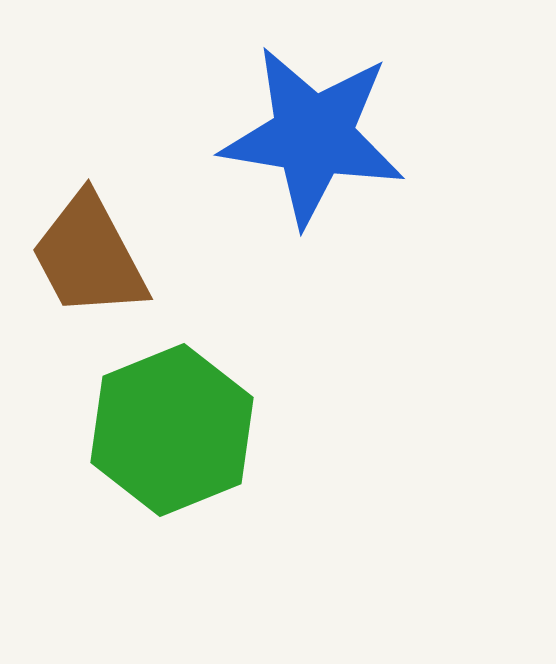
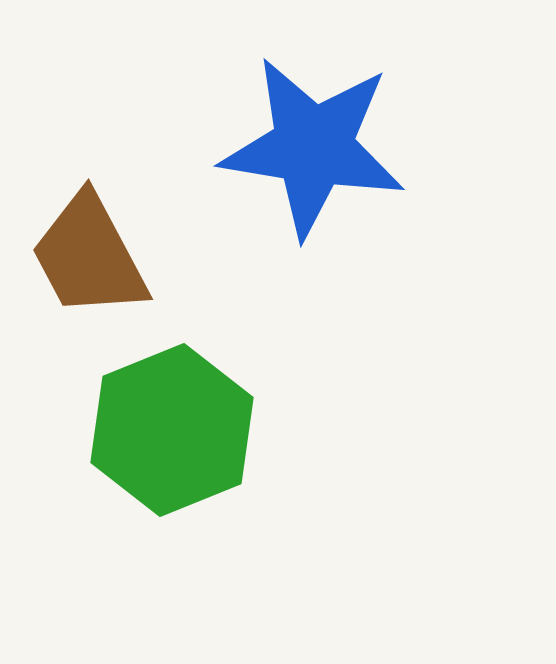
blue star: moved 11 px down
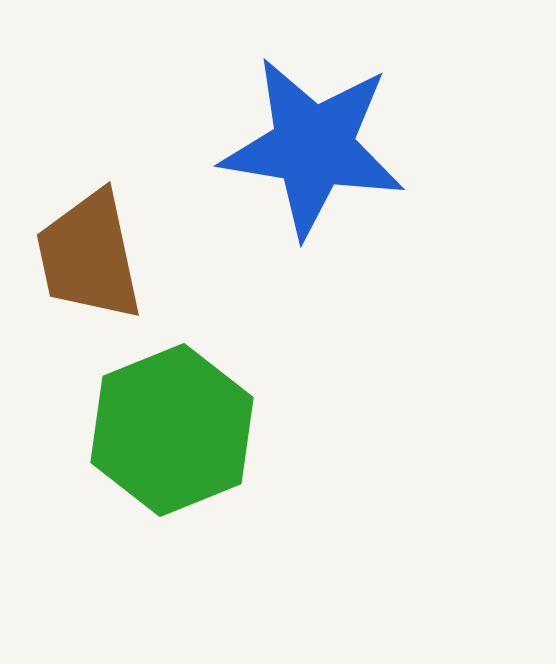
brown trapezoid: rotated 16 degrees clockwise
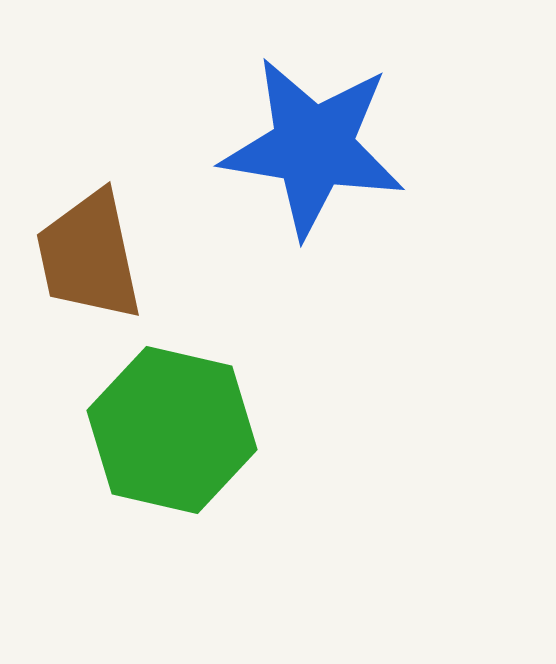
green hexagon: rotated 25 degrees counterclockwise
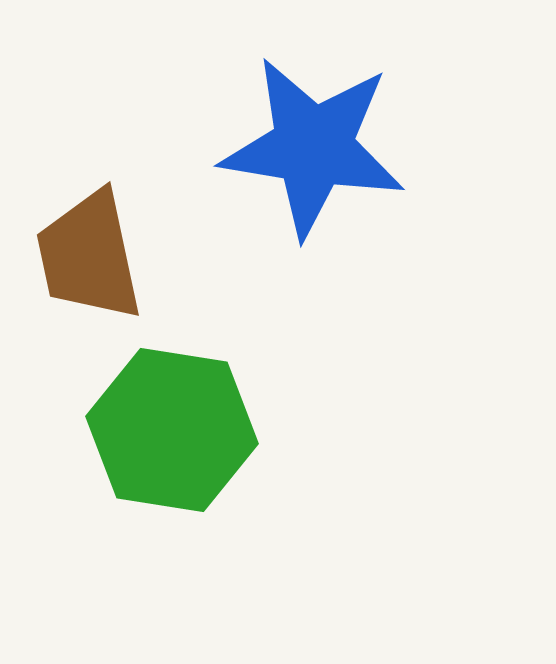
green hexagon: rotated 4 degrees counterclockwise
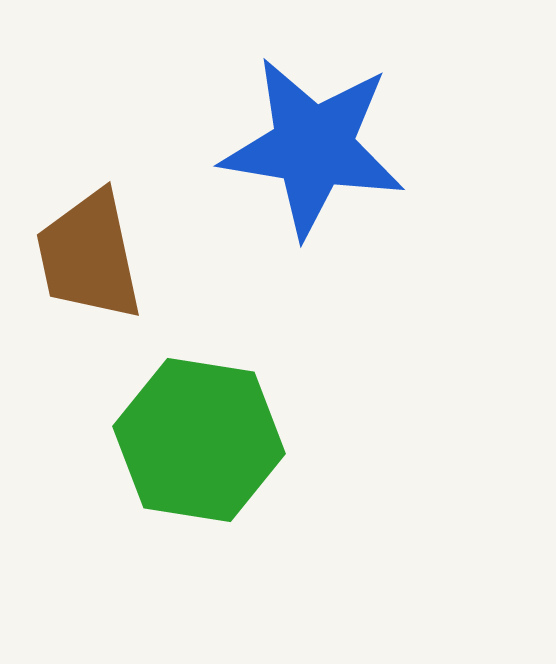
green hexagon: moved 27 px right, 10 px down
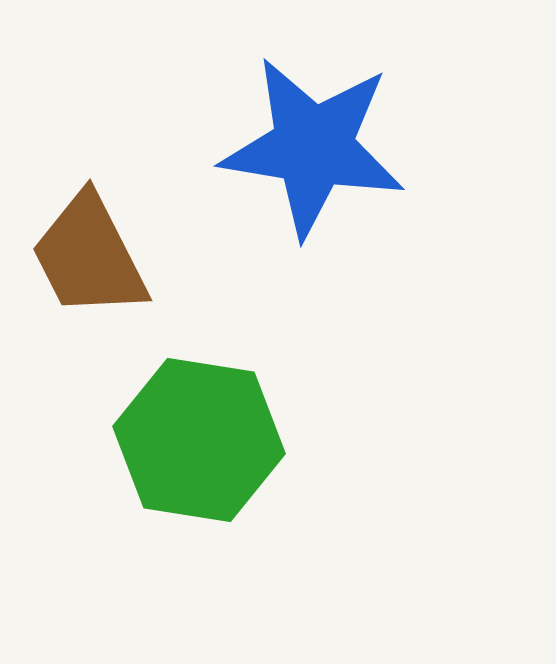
brown trapezoid: rotated 15 degrees counterclockwise
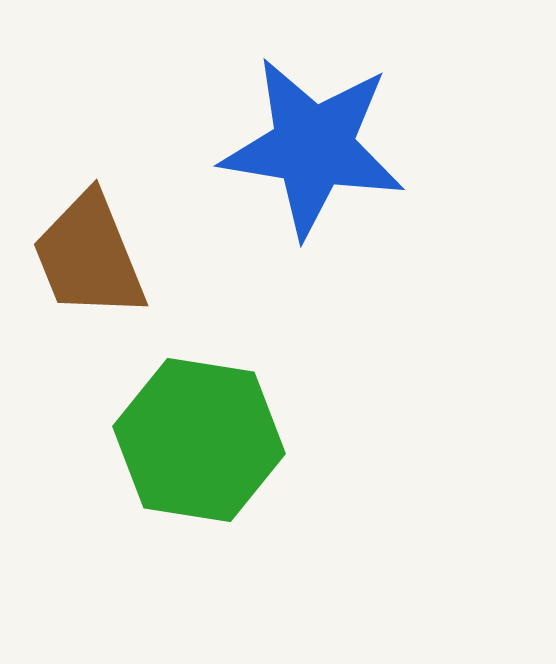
brown trapezoid: rotated 5 degrees clockwise
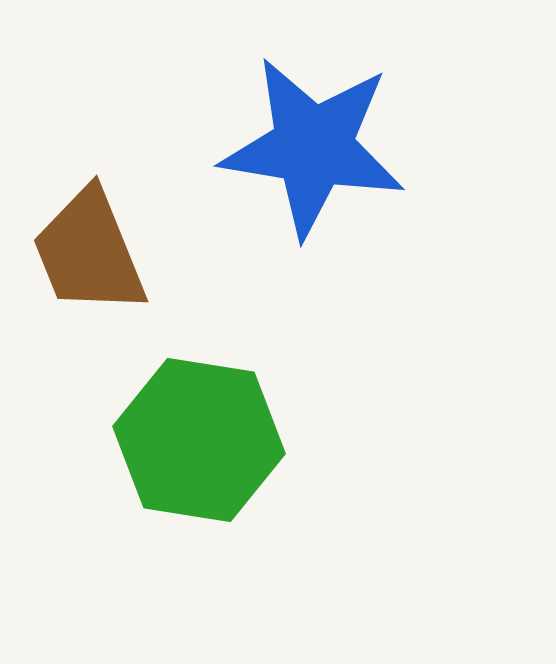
brown trapezoid: moved 4 px up
